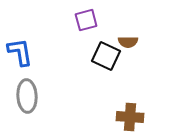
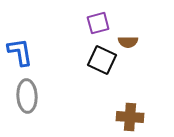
purple square: moved 12 px right, 3 px down
black square: moved 4 px left, 4 px down
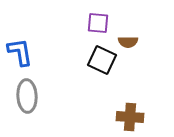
purple square: rotated 20 degrees clockwise
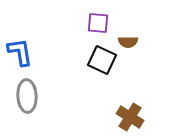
brown cross: rotated 28 degrees clockwise
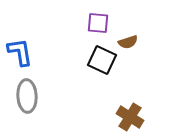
brown semicircle: rotated 18 degrees counterclockwise
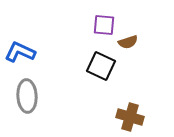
purple square: moved 6 px right, 2 px down
blue L-shape: rotated 56 degrees counterclockwise
black square: moved 1 px left, 6 px down
brown cross: rotated 16 degrees counterclockwise
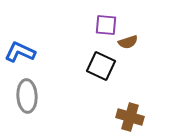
purple square: moved 2 px right
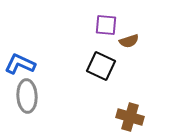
brown semicircle: moved 1 px right, 1 px up
blue L-shape: moved 12 px down
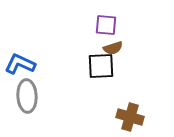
brown semicircle: moved 16 px left, 7 px down
black square: rotated 28 degrees counterclockwise
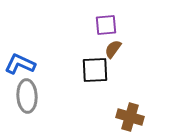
purple square: rotated 10 degrees counterclockwise
brown semicircle: moved 1 px down; rotated 144 degrees clockwise
black square: moved 6 px left, 4 px down
